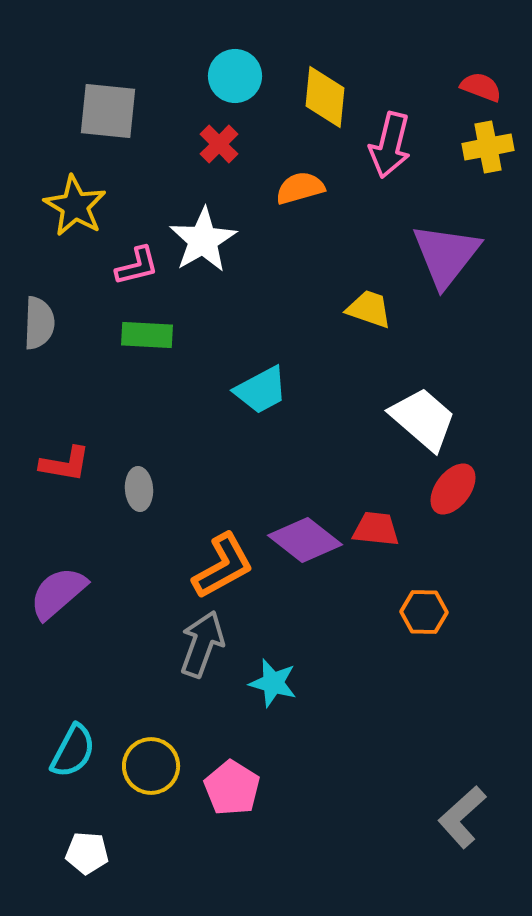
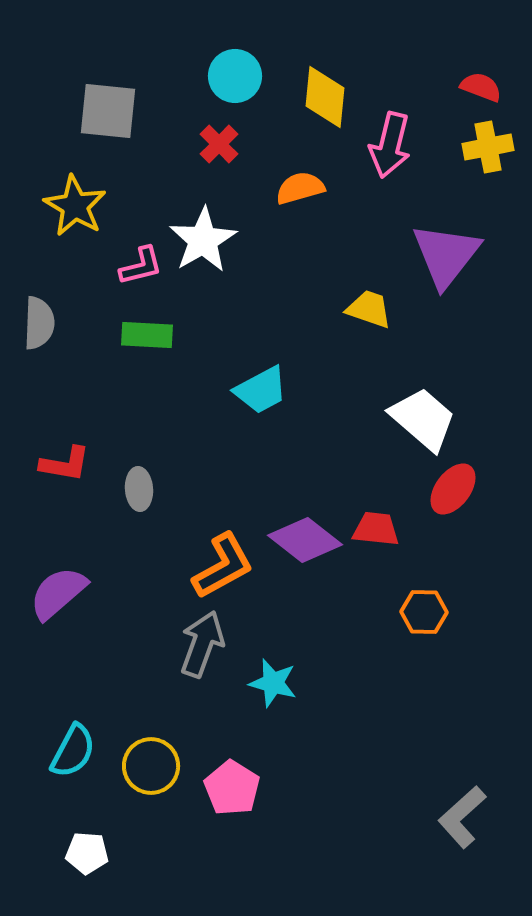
pink L-shape: moved 4 px right
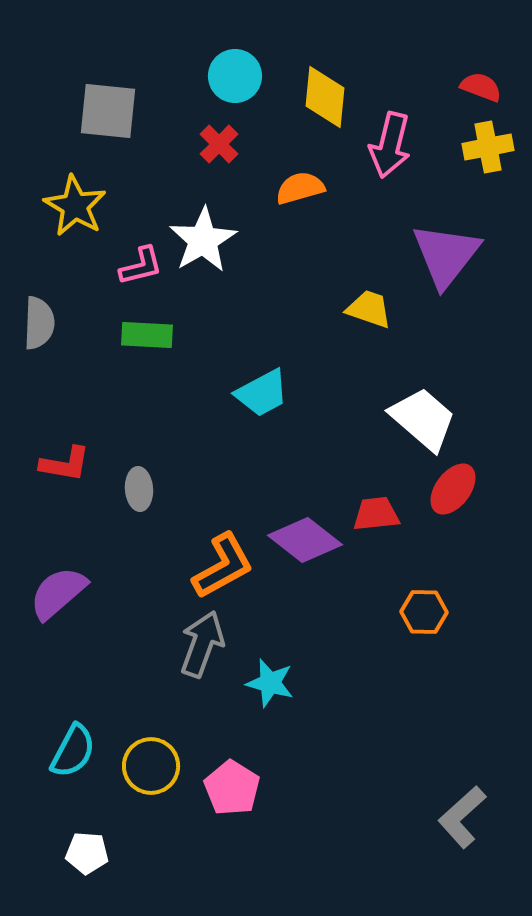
cyan trapezoid: moved 1 px right, 3 px down
red trapezoid: moved 15 px up; rotated 12 degrees counterclockwise
cyan star: moved 3 px left
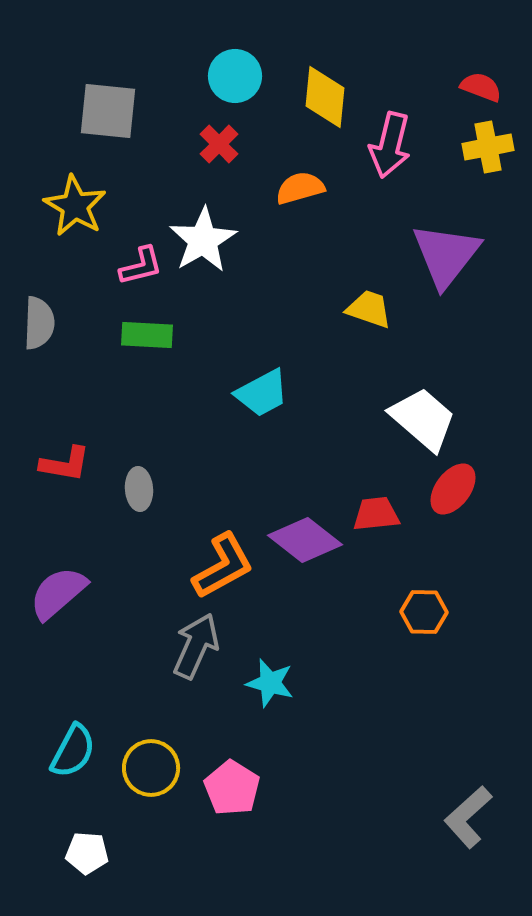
gray arrow: moved 6 px left, 2 px down; rotated 4 degrees clockwise
yellow circle: moved 2 px down
gray L-shape: moved 6 px right
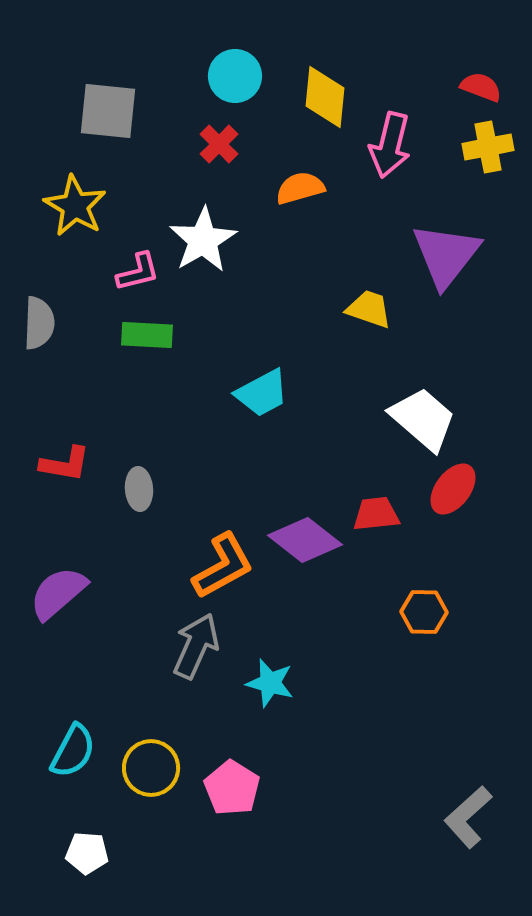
pink L-shape: moved 3 px left, 6 px down
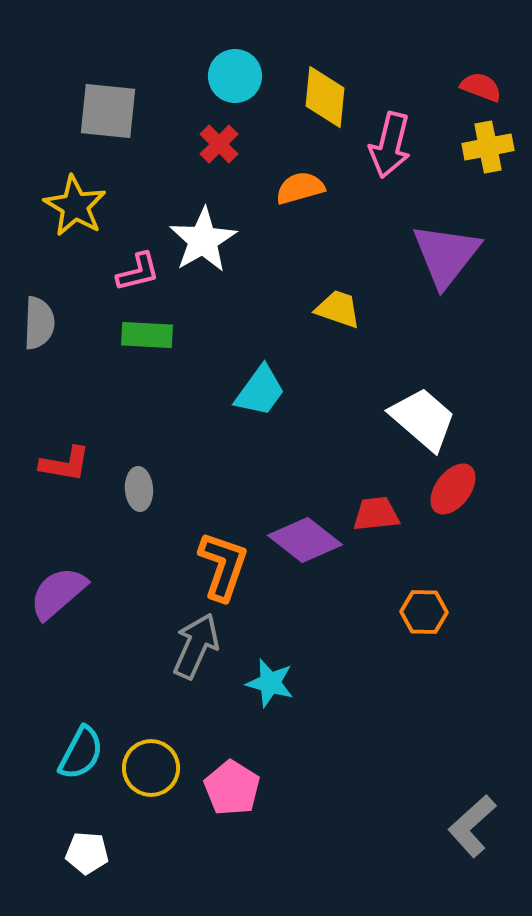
yellow trapezoid: moved 31 px left
cyan trapezoid: moved 2 px left, 2 px up; rotated 26 degrees counterclockwise
orange L-shape: rotated 42 degrees counterclockwise
cyan semicircle: moved 8 px right, 2 px down
gray L-shape: moved 4 px right, 9 px down
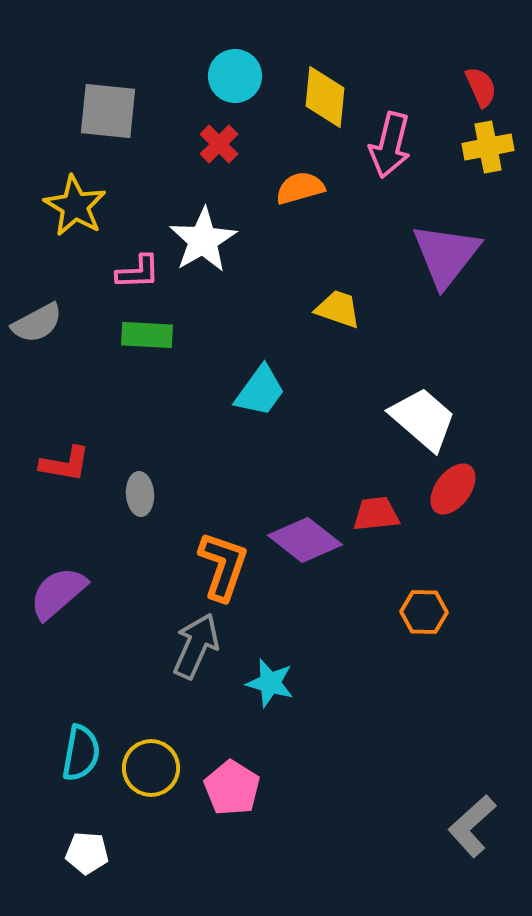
red semicircle: rotated 45 degrees clockwise
pink L-shape: rotated 12 degrees clockwise
gray semicircle: moved 2 px left; rotated 60 degrees clockwise
gray ellipse: moved 1 px right, 5 px down
cyan semicircle: rotated 18 degrees counterclockwise
